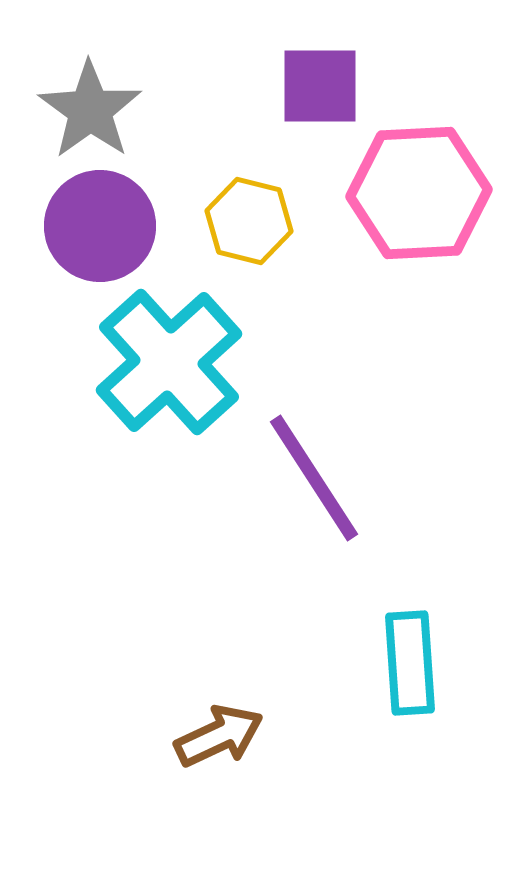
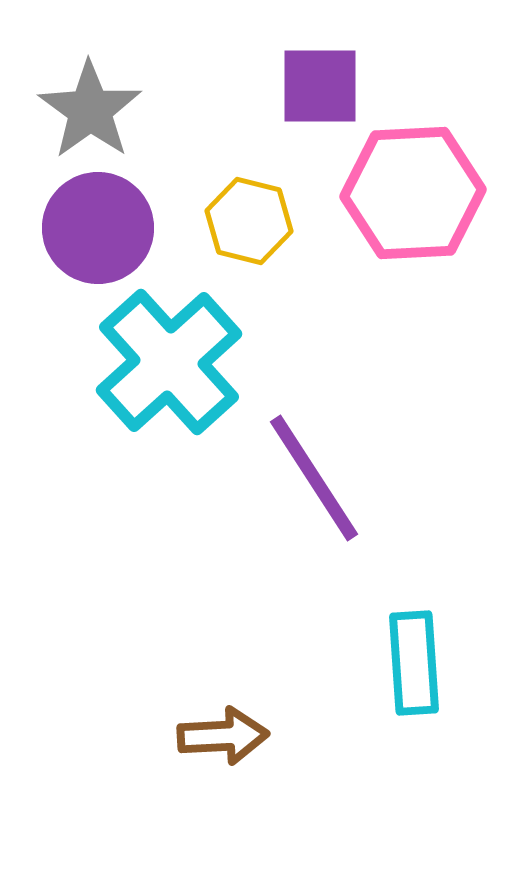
pink hexagon: moved 6 px left
purple circle: moved 2 px left, 2 px down
cyan rectangle: moved 4 px right
brown arrow: moved 4 px right; rotated 22 degrees clockwise
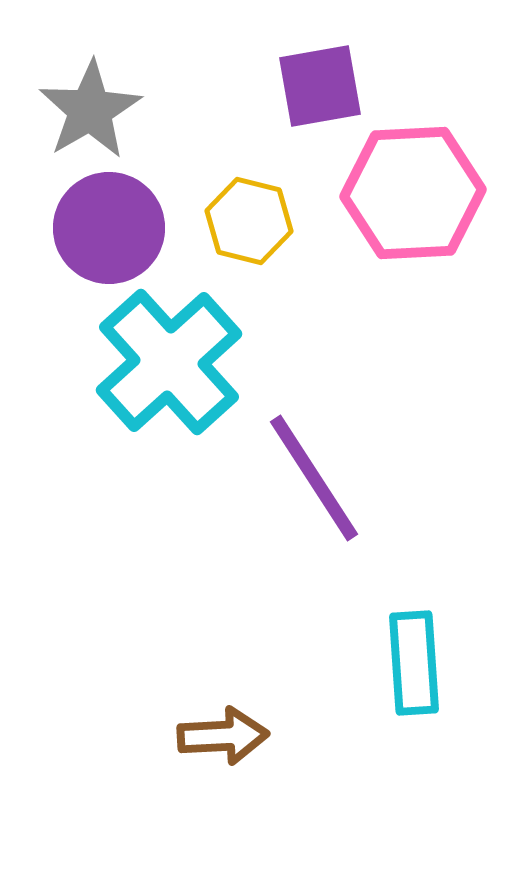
purple square: rotated 10 degrees counterclockwise
gray star: rotated 6 degrees clockwise
purple circle: moved 11 px right
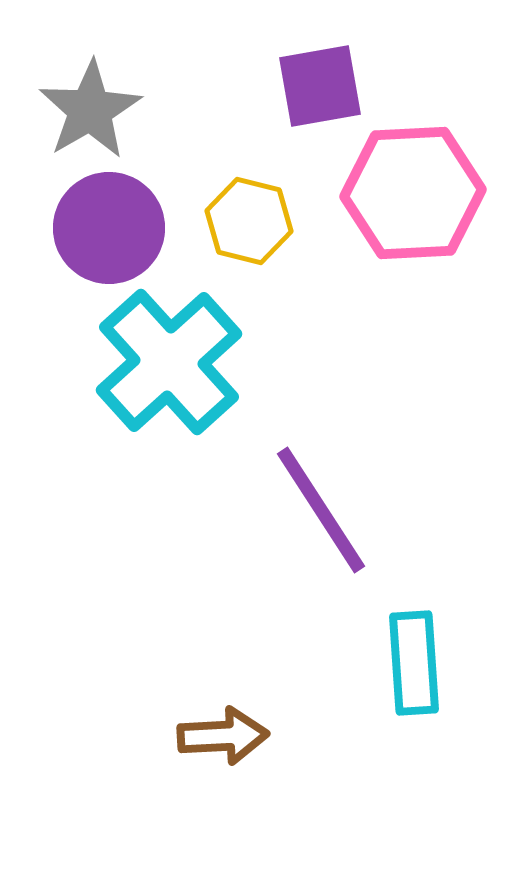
purple line: moved 7 px right, 32 px down
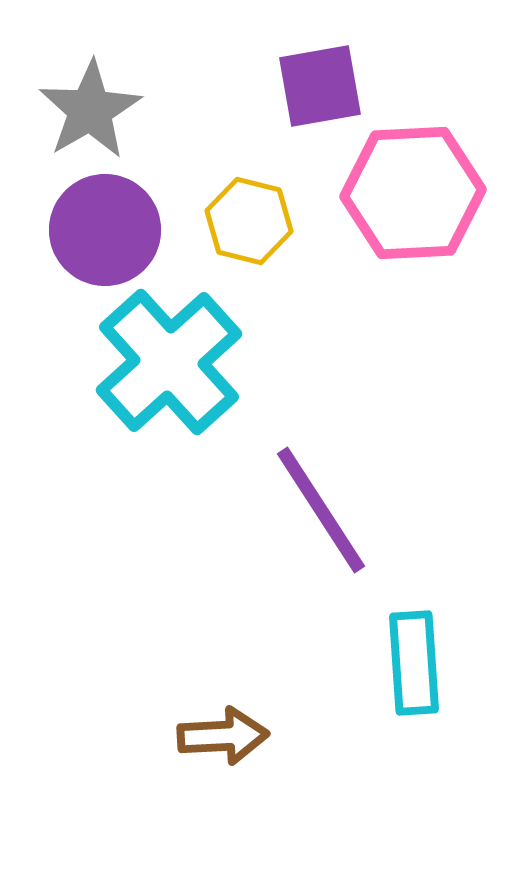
purple circle: moved 4 px left, 2 px down
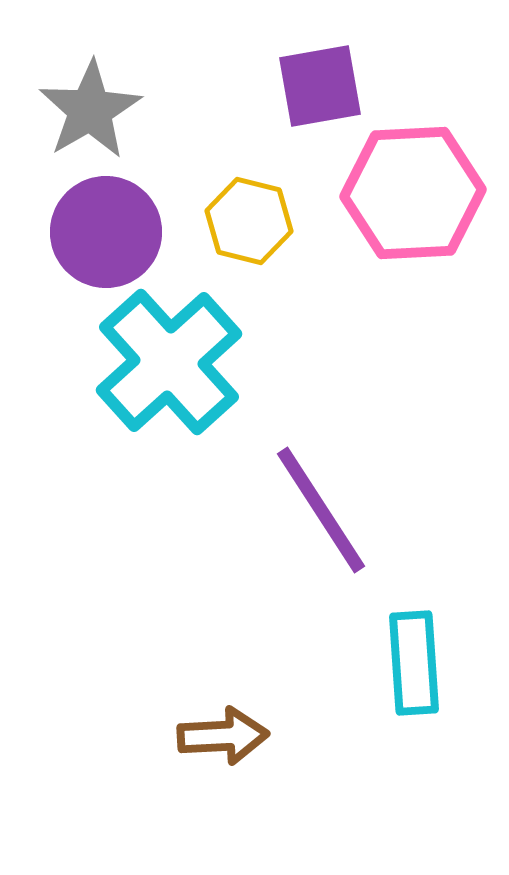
purple circle: moved 1 px right, 2 px down
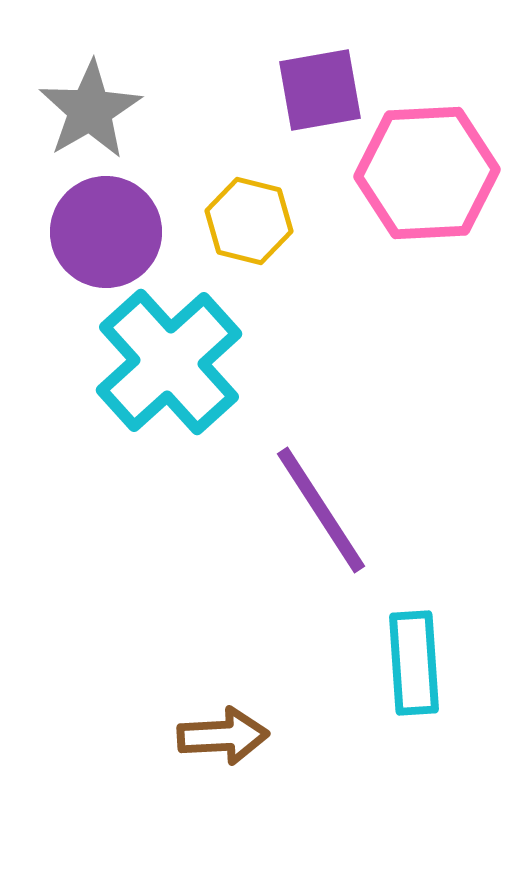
purple square: moved 4 px down
pink hexagon: moved 14 px right, 20 px up
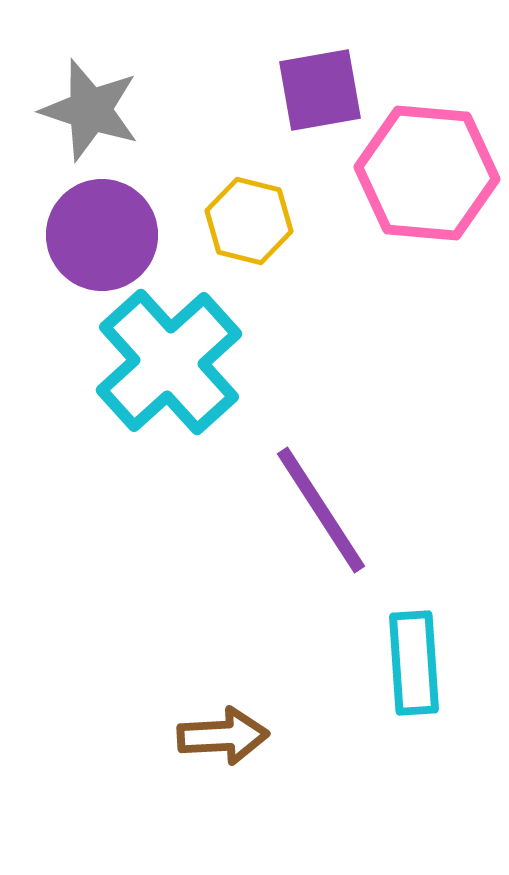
gray star: rotated 24 degrees counterclockwise
pink hexagon: rotated 8 degrees clockwise
purple circle: moved 4 px left, 3 px down
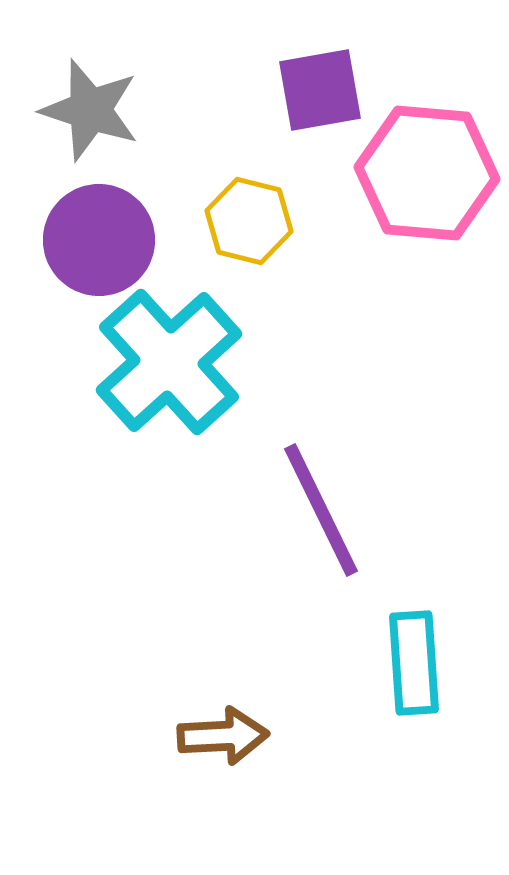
purple circle: moved 3 px left, 5 px down
purple line: rotated 7 degrees clockwise
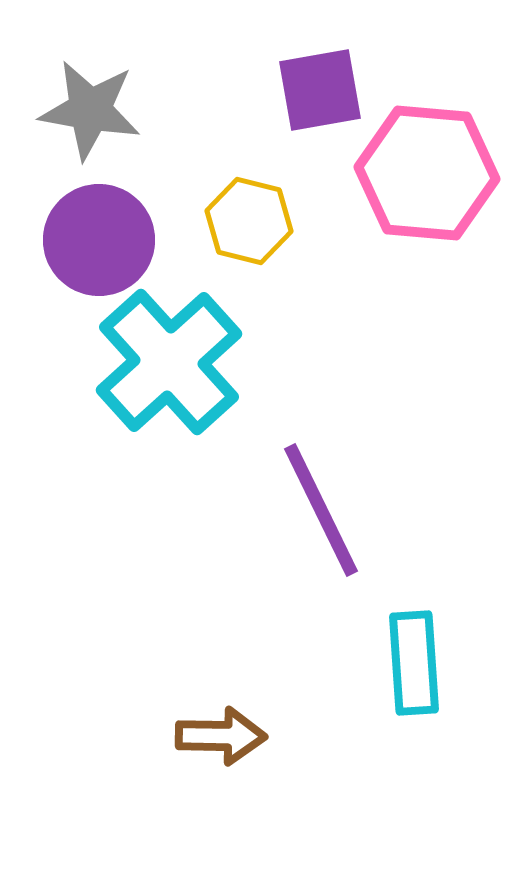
gray star: rotated 8 degrees counterclockwise
brown arrow: moved 2 px left; rotated 4 degrees clockwise
